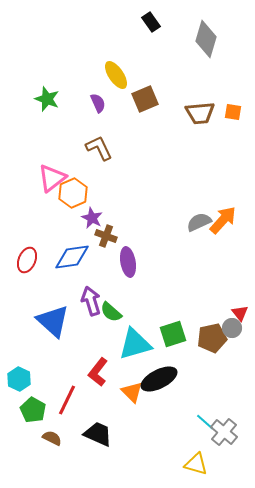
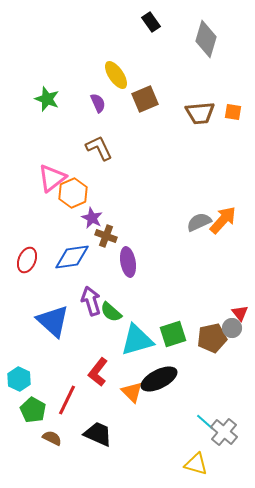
cyan triangle: moved 2 px right, 4 px up
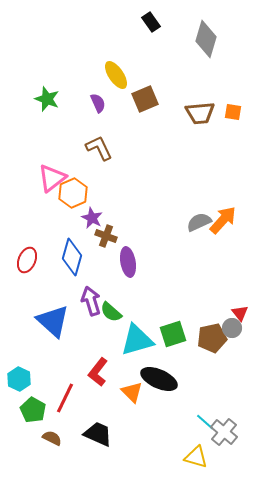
blue diamond: rotated 66 degrees counterclockwise
black ellipse: rotated 51 degrees clockwise
red line: moved 2 px left, 2 px up
yellow triangle: moved 7 px up
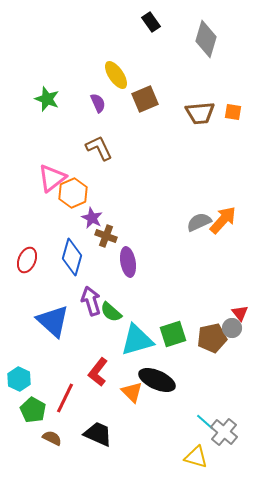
black ellipse: moved 2 px left, 1 px down
